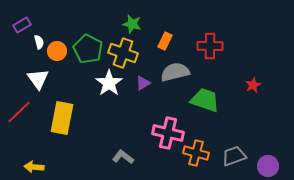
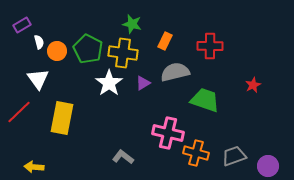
yellow cross: rotated 12 degrees counterclockwise
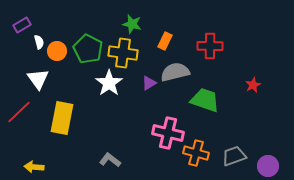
purple triangle: moved 6 px right
gray L-shape: moved 13 px left, 3 px down
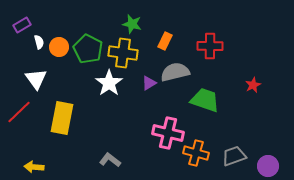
orange circle: moved 2 px right, 4 px up
white triangle: moved 2 px left
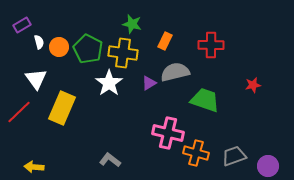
red cross: moved 1 px right, 1 px up
red star: rotated 14 degrees clockwise
yellow rectangle: moved 10 px up; rotated 12 degrees clockwise
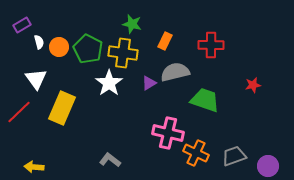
orange cross: rotated 10 degrees clockwise
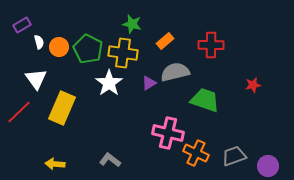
orange rectangle: rotated 24 degrees clockwise
yellow arrow: moved 21 px right, 3 px up
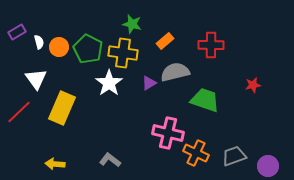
purple rectangle: moved 5 px left, 7 px down
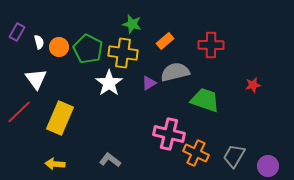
purple rectangle: rotated 30 degrees counterclockwise
yellow rectangle: moved 2 px left, 10 px down
pink cross: moved 1 px right, 1 px down
gray trapezoid: rotated 40 degrees counterclockwise
